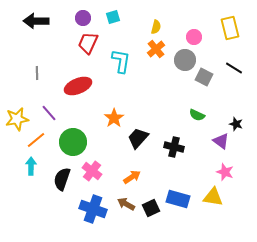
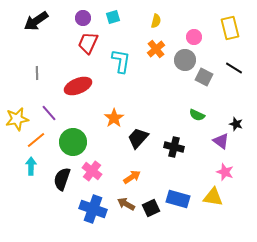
black arrow: rotated 35 degrees counterclockwise
yellow semicircle: moved 6 px up
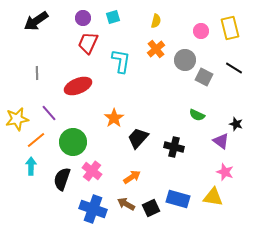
pink circle: moved 7 px right, 6 px up
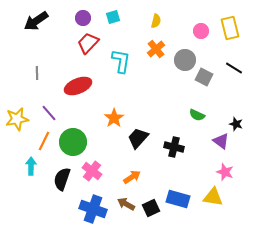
red trapezoid: rotated 20 degrees clockwise
orange line: moved 8 px right, 1 px down; rotated 24 degrees counterclockwise
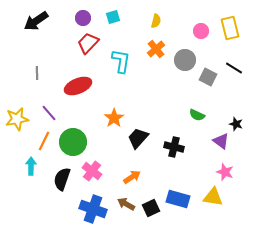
gray square: moved 4 px right
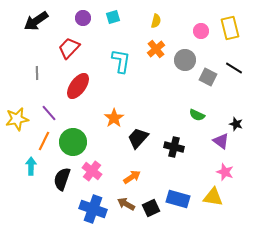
red trapezoid: moved 19 px left, 5 px down
red ellipse: rotated 32 degrees counterclockwise
